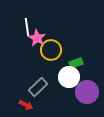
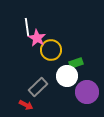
white circle: moved 2 px left, 1 px up
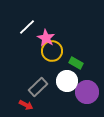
white line: rotated 54 degrees clockwise
pink star: moved 9 px right
yellow circle: moved 1 px right, 1 px down
green rectangle: rotated 48 degrees clockwise
white circle: moved 5 px down
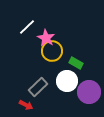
purple circle: moved 2 px right
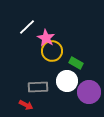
gray rectangle: rotated 42 degrees clockwise
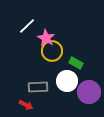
white line: moved 1 px up
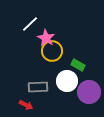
white line: moved 3 px right, 2 px up
green rectangle: moved 2 px right, 2 px down
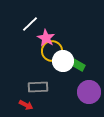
white circle: moved 4 px left, 20 px up
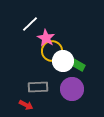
purple circle: moved 17 px left, 3 px up
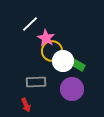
gray rectangle: moved 2 px left, 5 px up
red arrow: rotated 40 degrees clockwise
